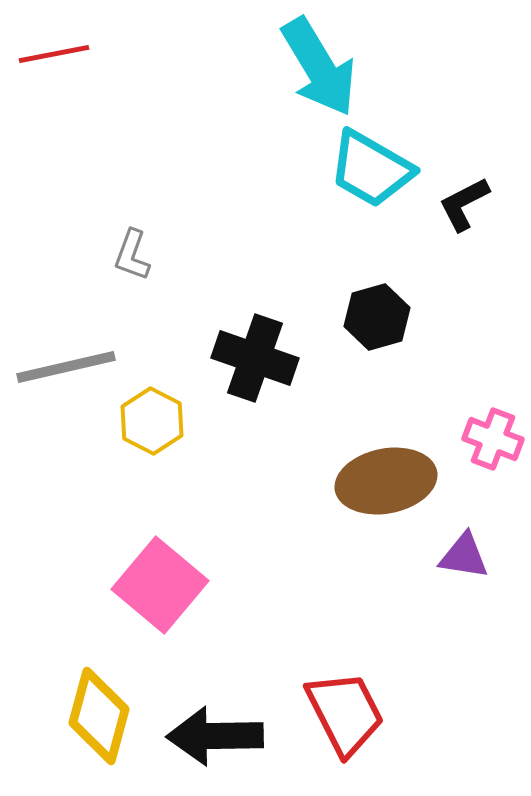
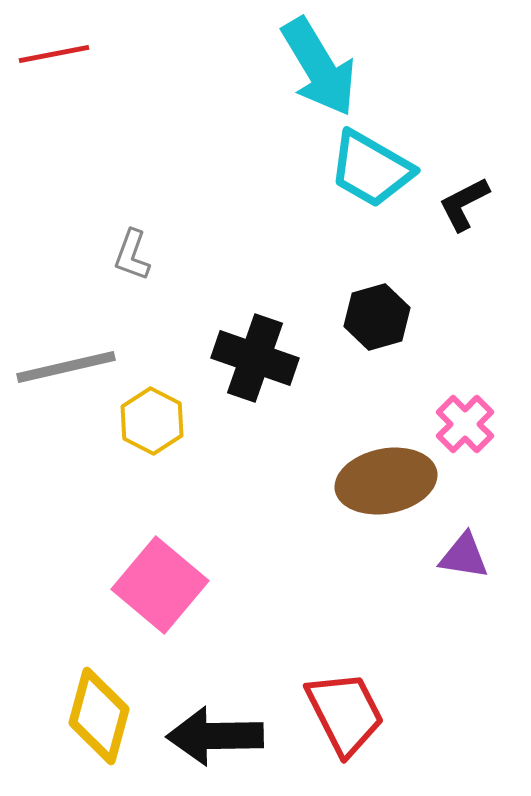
pink cross: moved 28 px left, 15 px up; rotated 24 degrees clockwise
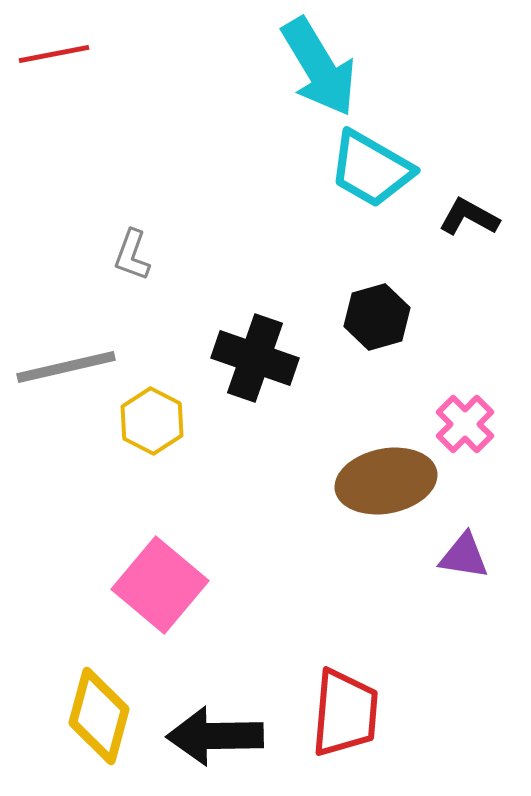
black L-shape: moved 5 px right, 13 px down; rotated 56 degrees clockwise
red trapezoid: rotated 32 degrees clockwise
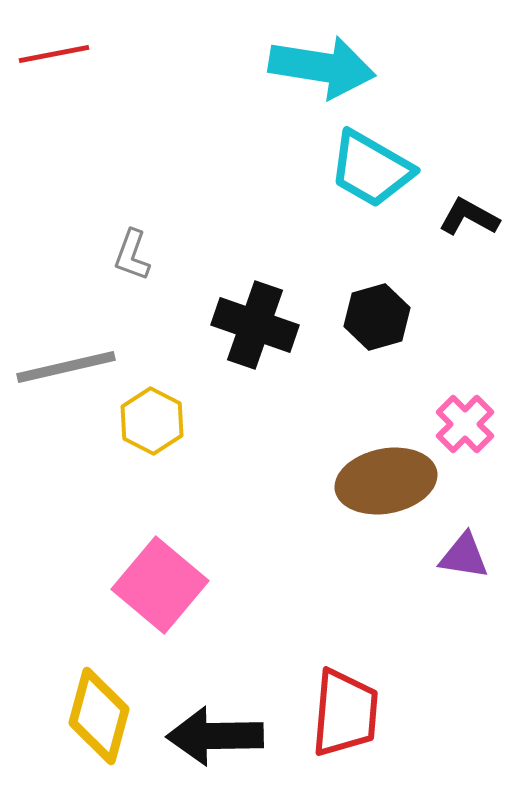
cyan arrow: moved 3 px right; rotated 50 degrees counterclockwise
black cross: moved 33 px up
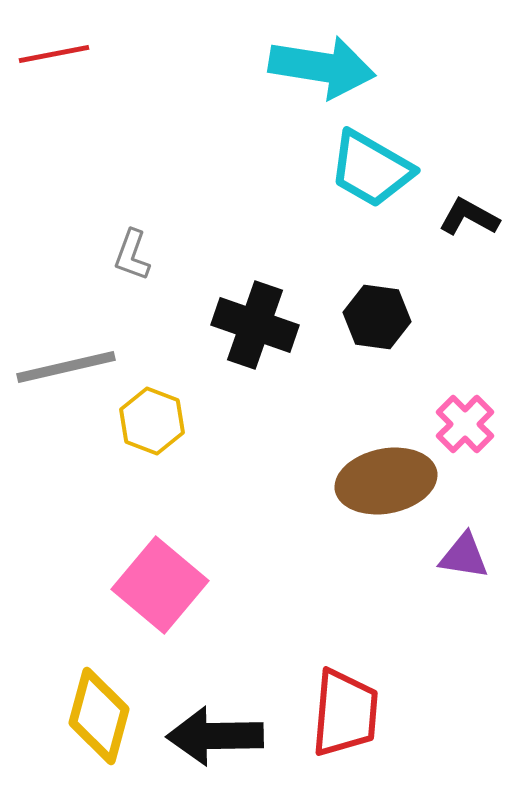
black hexagon: rotated 24 degrees clockwise
yellow hexagon: rotated 6 degrees counterclockwise
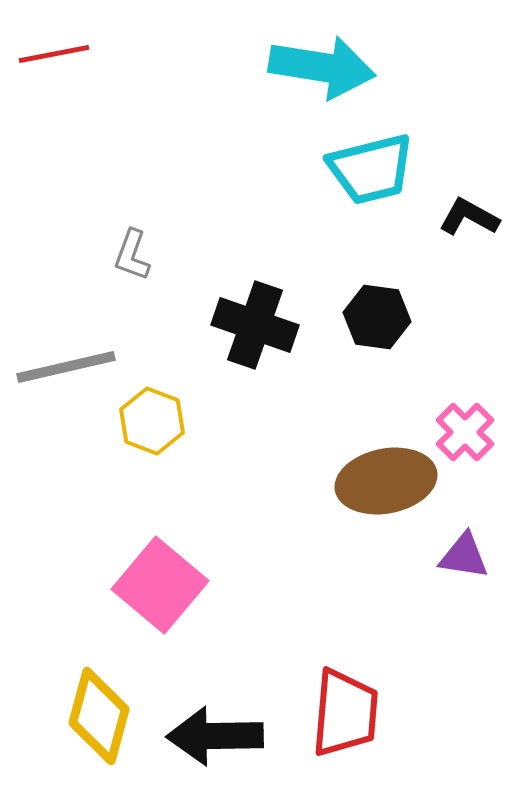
cyan trapezoid: rotated 44 degrees counterclockwise
pink cross: moved 8 px down
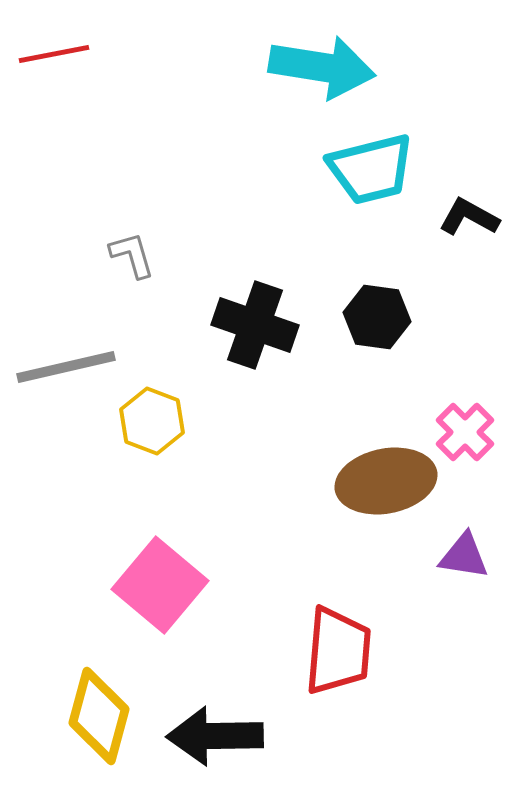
gray L-shape: rotated 144 degrees clockwise
red trapezoid: moved 7 px left, 62 px up
